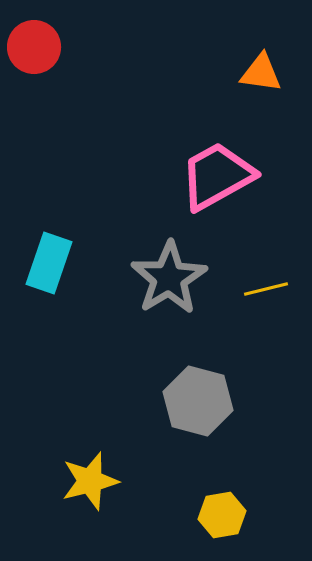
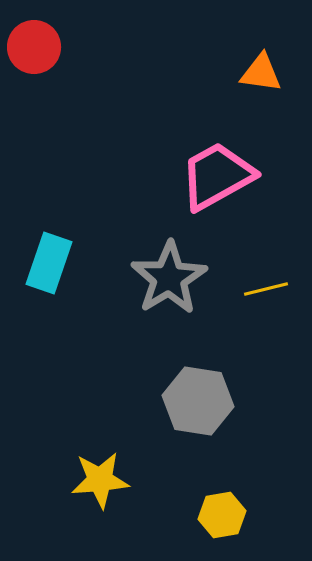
gray hexagon: rotated 6 degrees counterclockwise
yellow star: moved 10 px right, 1 px up; rotated 10 degrees clockwise
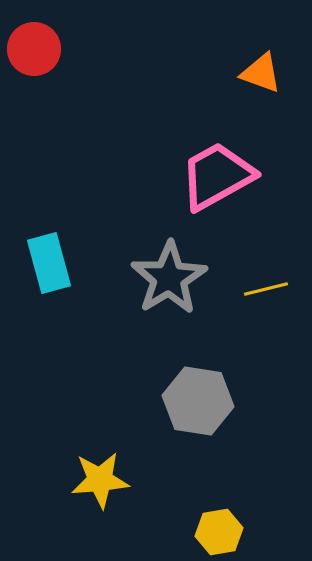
red circle: moved 2 px down
orange triangle: rotated 12 degrees clockwise
cyan rectangle: rotated 34 degrees counterclockwise
yellow hexagon: moved 3 px left, 17 px down
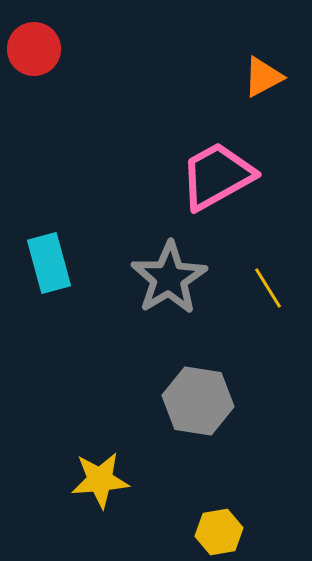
orange triangle: moved 2 px right, 4 px down; rotated 48 degrees counterclockwise
yellow line: moved 2 px right, 1 px up; rotated 72 degrees clockwise
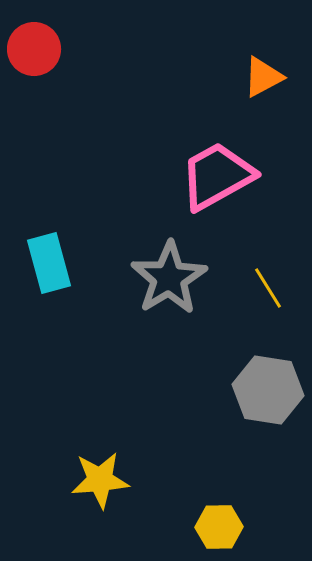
gray hexagon: moved 70 px right, 11 px up
yellow hexagon: moved 5 px up; rotated 9 degrees clockwise
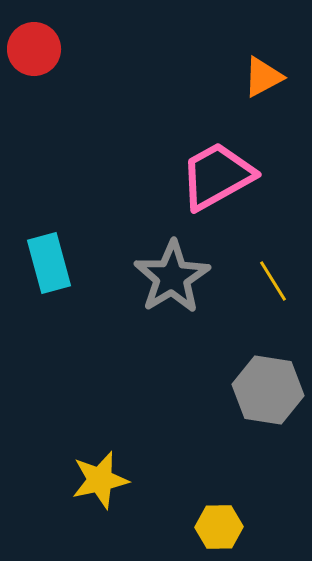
gray star: moved 3 px right, 1 px up
yellow line: moved 5 px right, 7 px up
yellow star: rotated 8 degrees counterclockwise
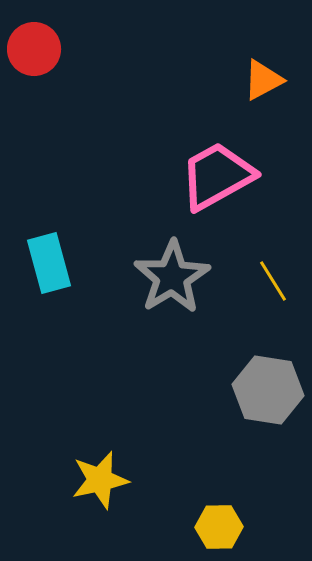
orange triangle: moved 3 px down
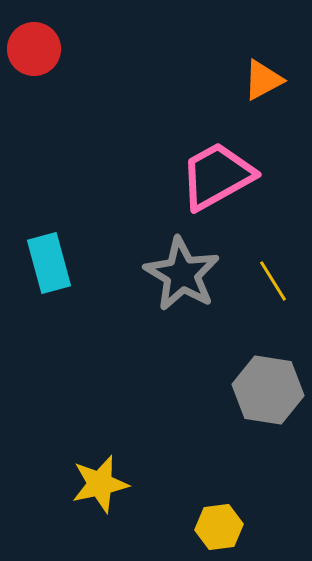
gray star: moved 10 px right, 3 px up; rotated 10 degrees counterclockwise
yellow star: moved 4 px down
yellow hexagon: rotated 6 degrees counterclockwise
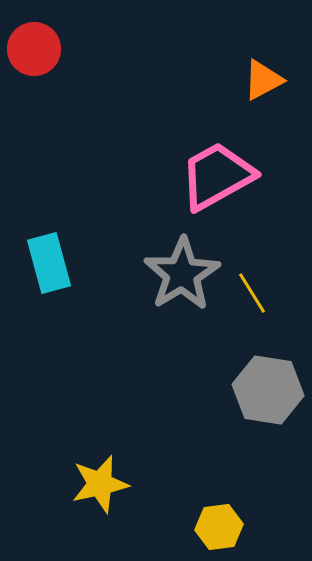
gray star: rotated 10 degrees clockwise
yellow line: moved 21 px left, 12 px down
